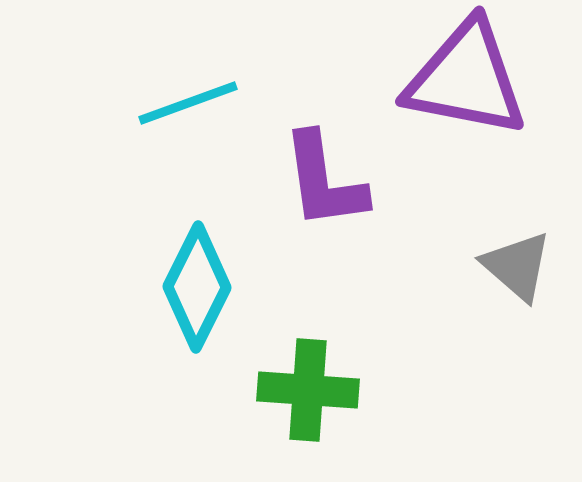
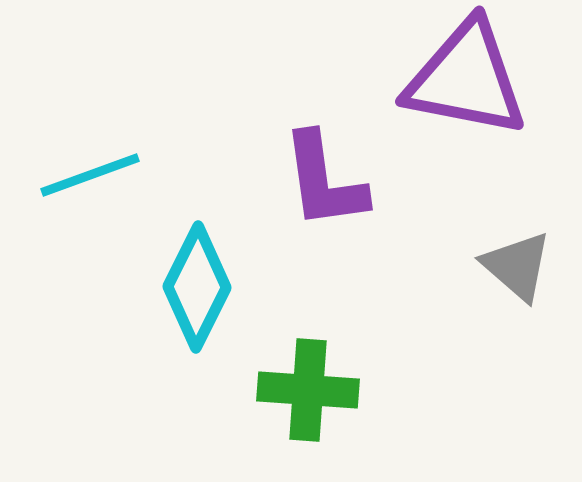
cyan line: moved 98 px left, 72 px down
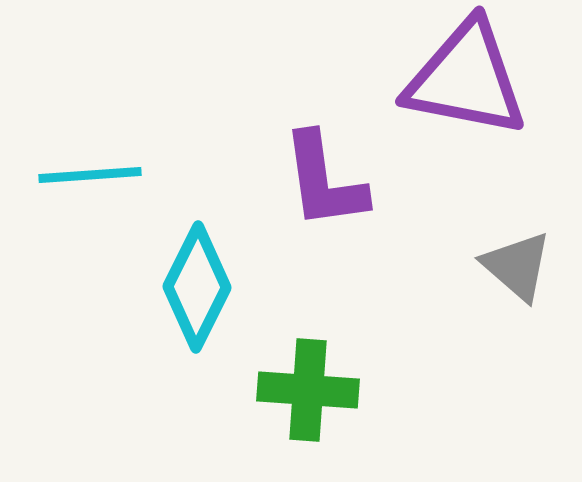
cyan line: rotated 16 degrees clockwise
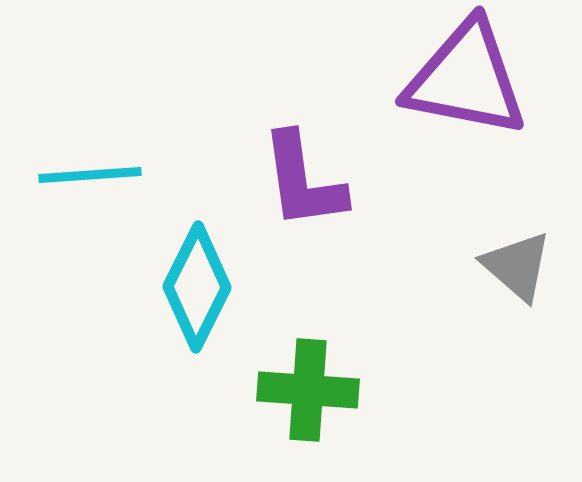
purple L-shape: moved 21 px left
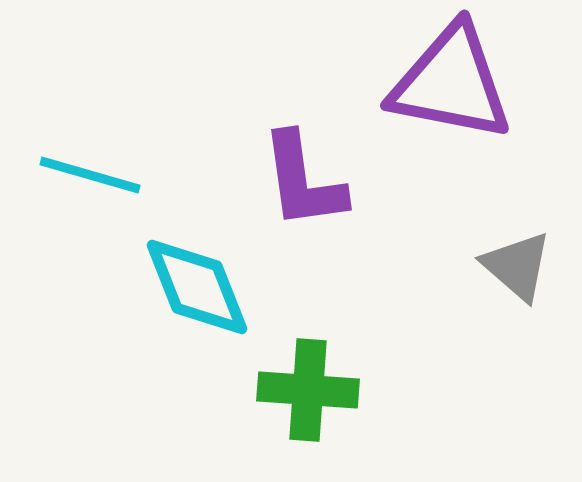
purple triangle: moved 15 px left, 4 px down
cyan line: rotated 20 degrees clockwise
cyan diamond: rotated 48 degrees counterclockwise
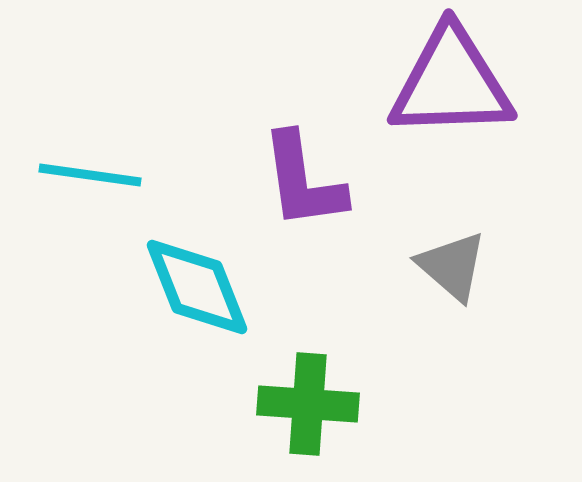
purple triangle: rotated 13 degrees counterclockwise
cyan line: rotated 8 degrees counterclockwise
gray triangle: moved 65 px left
green cross: moved 14 px down
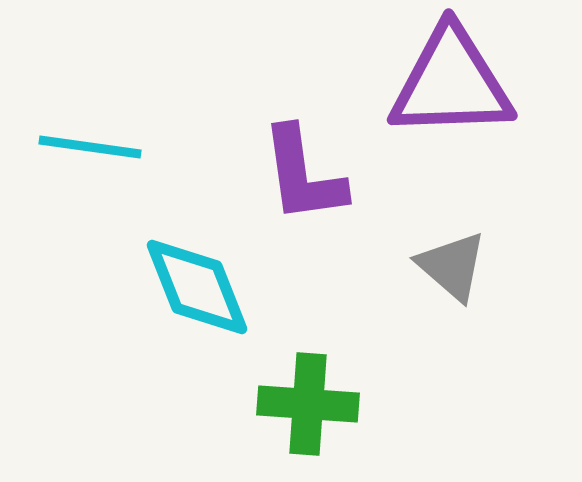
cyan line: moved 28 px up
purple L-shape: moved 6 px up
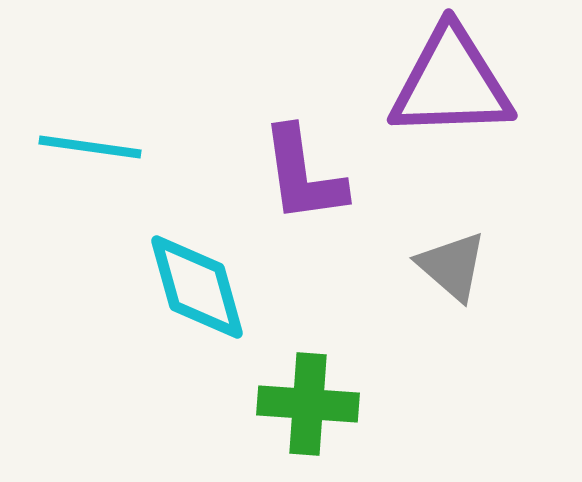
cyan diamond: rotated 6 degrees clockwise
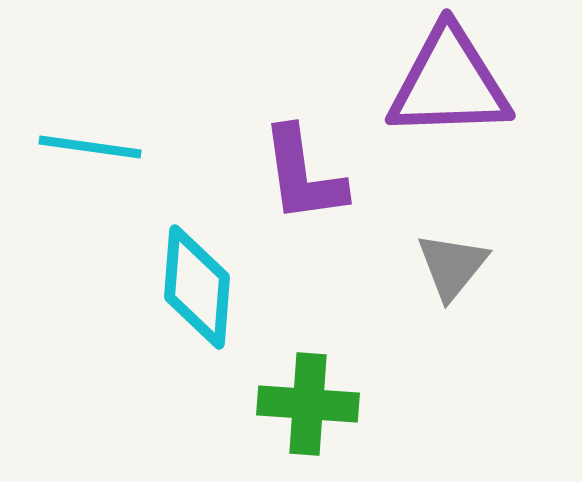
purple triangle: moved 2 px left
gray triangle: rotated 28 degrees clockwise
cyan diamond: rotated 20 degrees clockwise
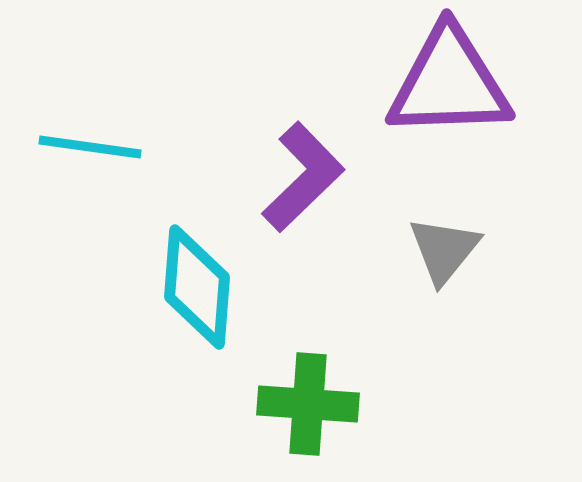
purple L-shape: moved 2 px down; rotated 126 degrees counterclockwise
gray triangle: moved 8 px left, 16 px up
